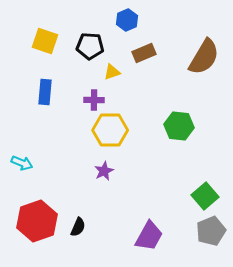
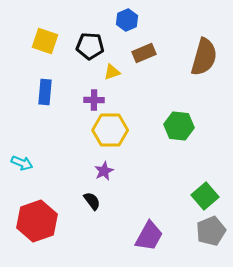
brown semicircle: rotated 15 degrees counterclockwise
black semicircle: moved 14 px right, 26 px up; rotated 60 degrees counterclockwise
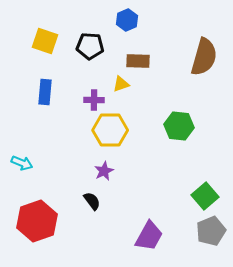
brown rectangle: moved 6 px left, 8 px down; rotated 25 degrees clockwise
yellow triangle: moved 9 px right, 12 px down
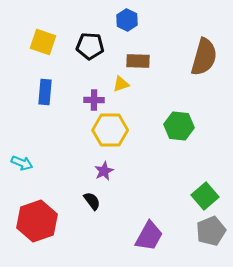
blue hexagon: rotated 10 degrees counterclockwise
yellow square: moved 2 px left, 1 px down
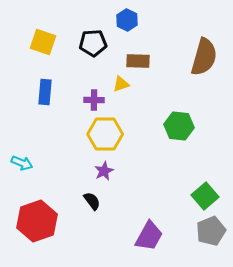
black pentagon: moved 3 px right, 3 px up; rotated 8 degrees counterclockwise
yellow hexagon: moved 5 px left, 4 px down
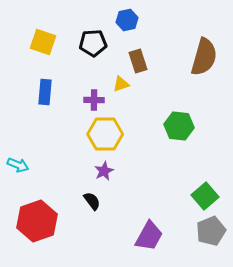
blue hexagon: rotated 20 degrees clockwise
brown rectangle: rotated 70 degrees clockwise
cyan arrow: moved 4 px left, 2 px down
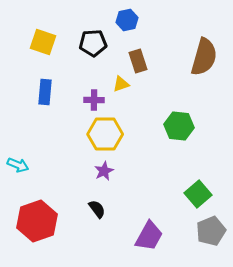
green square: moved 7 px left, 2 px up
black semicircle: moved 5 px right, 8 px down
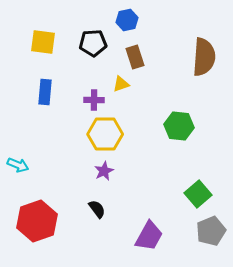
yellow square: rotated 12 degrees counterclockwise
brown semicircle: rotated 12 degrees counterclockwise
brown rectangle: moved 3 px left, 4 px up
